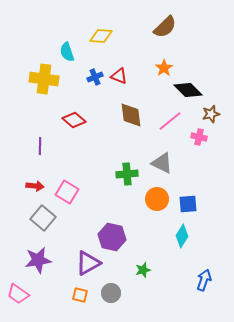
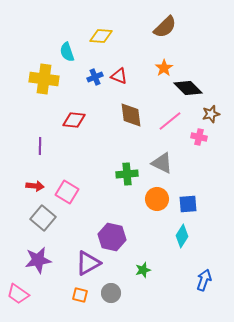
black diamond: moved 2 px up
red diamond: rotated 35 degrees counterclockwise
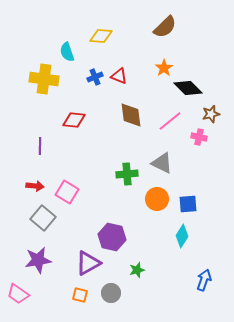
green star: moved 6 px left
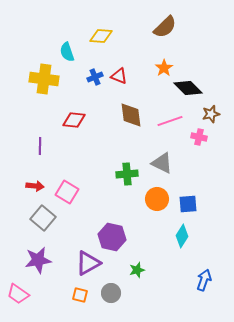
pink line: rotated 20 degrees clockwise
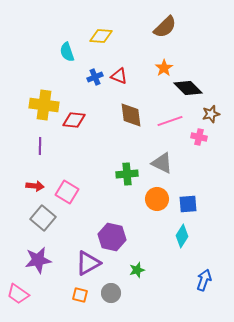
yellow cross: moved 26 px down
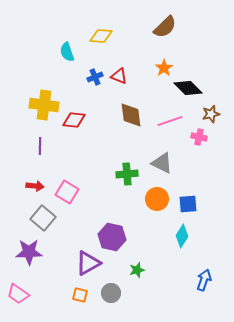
purple star: moved 9 px left, 8 px up; rotated 8 degrees clockwise
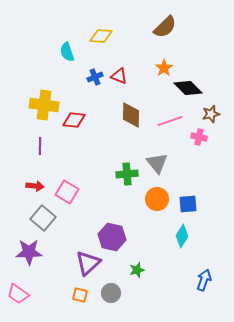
brown diamond: rotated 8 degrees clockwise
gray triangle: moved 5 px left; rotated 25 degrees clockwise
purple triangle: rotated 12 degrees counterclockwise
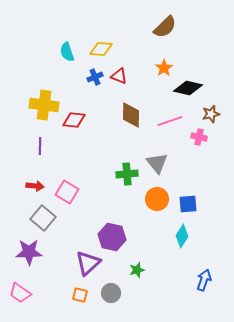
yellow diamond: moved 13 px down
black diamond: rotated 32 degrees counterclockwise
pink trapezoid: moved 2 px right, 1 px up
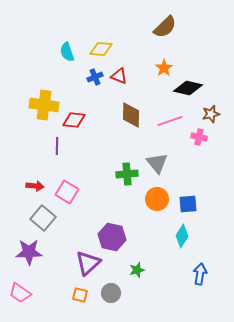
purple line: moved 17 px right
blue arrow: moved 4 px left, 6 px up; rotated 10 degrees counterclockwise
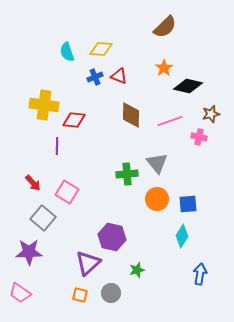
black diamond: moved 2 px up
red arrow: moved 2 px left, 3 px up; rotated 42 degrees clockwise
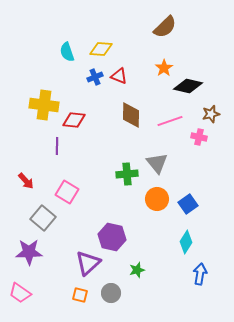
red arrow: moved 7 px left, 2 px up
blue square: rotated 30 degrees counterclockwise
cyan diamond: moved 4 px right, 6 px down
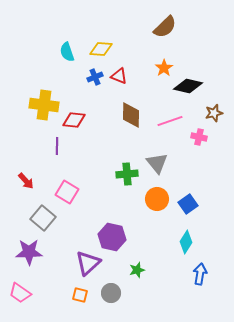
brown star: moved 3 px right, 1 px up
